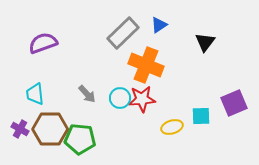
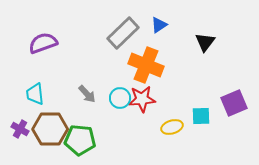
green pentagon: moved 1 px down
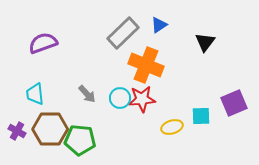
purple cross: moved 3 px left, 2 px down
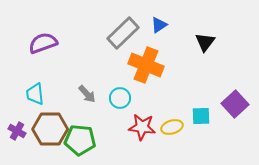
red star: moved 28 px down; rotated 12 degrees clockwise
purple square: moved 1 px right, 1 px down; rotated 20 degrees counterclockwise
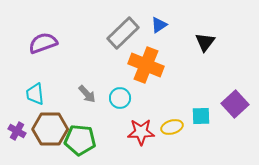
red star: moved 1 px left, 5 px down; rotated 8 degrees counterclockwise
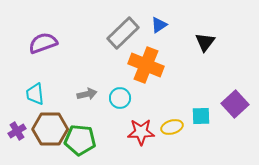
gray arrow: rotated 60 degrees counterclockwise
purple cross: rotated 30 degrees clockwise
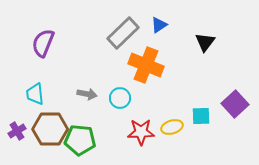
purple semicircle: rotated 48 degrees counterclockwise
gray arrow: rotated 24 degrees clockwise
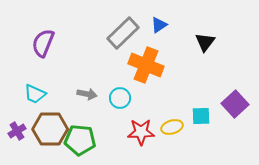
cyan trapezoid: rotated 60 degrees counterclockwise
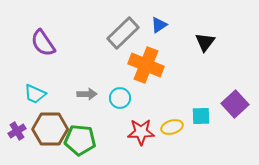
purple semicircle: rotated 56 degrees counterclockwise
gray arrow: rotated 12 degrees counterclockwise
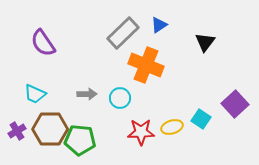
cyan square: moved 3 px down; rotated 36 degrees clockwise
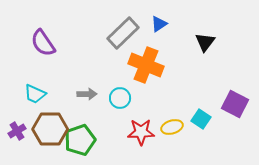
blue triangle: moved 1 px up
purple square: rotated 20 degrees counterclockwise
green pentagon: rotated 24 degrees counterclockwise
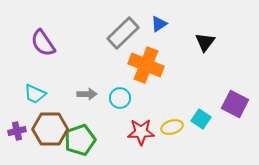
purple cross: rotated 18 degrees clockwise
